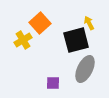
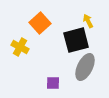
yellow arrow: moved 1 px left, 2 px up
yellow cross: moved 3 px left, 7 px down; rotated 30 degrees counterclockwise
gray ellipse: moved 2 px up
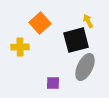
yellow cross: rotated 30 degrees counterclockwise
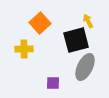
yellow cross: moved 4 px right, 2 px down
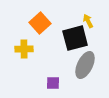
black square: moved 1 px left, 2 px up
gray ellipse: moved 2 px up
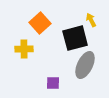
yellow arrow: moved 3 px right, 1 px up
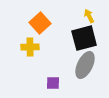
yellow arrow: moved 2 px left, 4 px up
black square: moved 9 px right
yellow cross: moved 6 px right, 2 px up
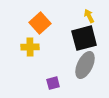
purple square: rotated 16 degrees counterclockwise
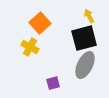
yellow cross: rotated 30 degrees clockwise
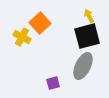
black square: moved 3 px right, 2 px up
yellow cross: moved 8 px left, 10 px up
gray ellipse: moved 2 px left, 1 px down
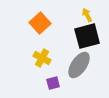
yellow arrow: moved 2 px left, 1 px up
yellow cross: moved 20 px right, 21 px down
gray ellipse: moved 4 px left, 1 px up; rotated 8 degrees clockwise
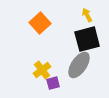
black square: moved 3 px down
yellow cross: moved 12 px down; rotated 24 degrees clockwise
